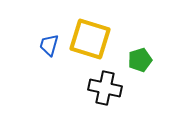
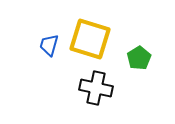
green pentagon: moved 1 px left, 2 px up; rotated 15 degrees counterclockwise
black cross: moved 9 px left
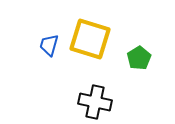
black cross: moved 1 px left, 14 px down
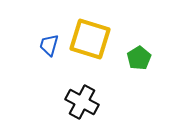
black cross: moved 13 px left; rotated 16 degrees clockwise
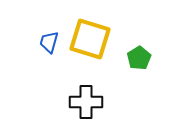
blue trapezoid: moved 3 px up
black cross: moved 4 px right; rotated 28 degrees counterclockwise
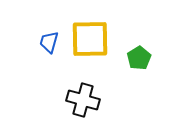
yellow square: rotated 18 degrees counterclockwise
black cross: moved 3 px left, 2 px up; rotated 16 degrees clockwise
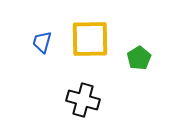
blue trapezoid: moved 7 px left
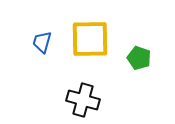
green pentagon: rotated 20 degrees counterclockwise
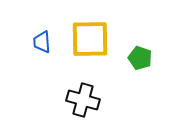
blue trapezoid: rotated 20 degrees counterclockwise
green pentagon: moved 1 px right
